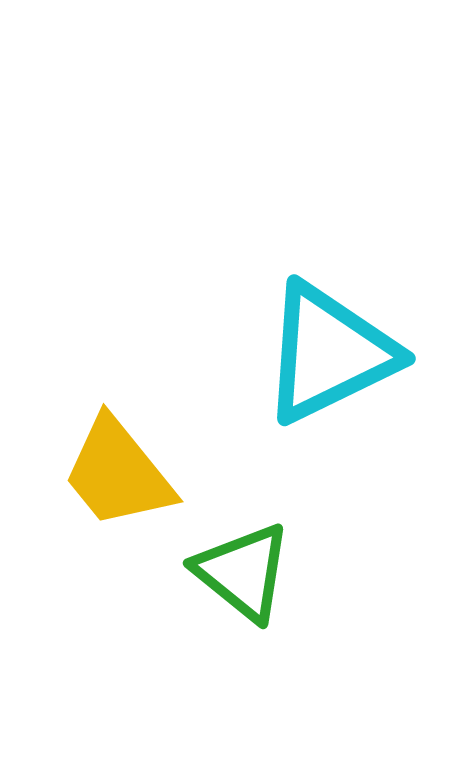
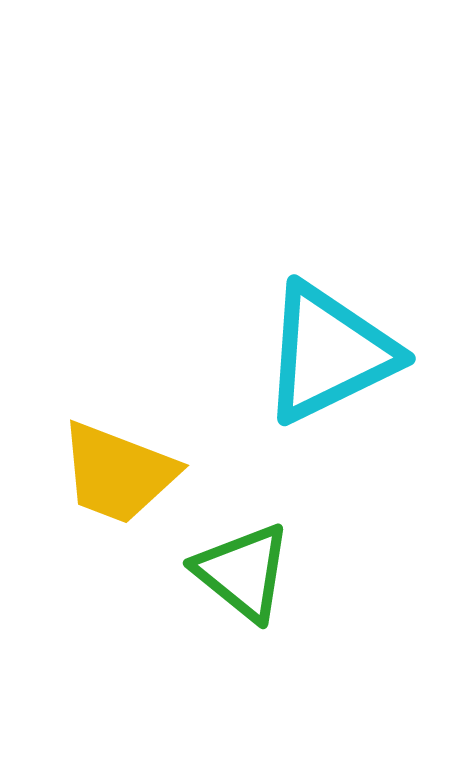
yellow trapezoid: rotated 30 degrees counterclockwise
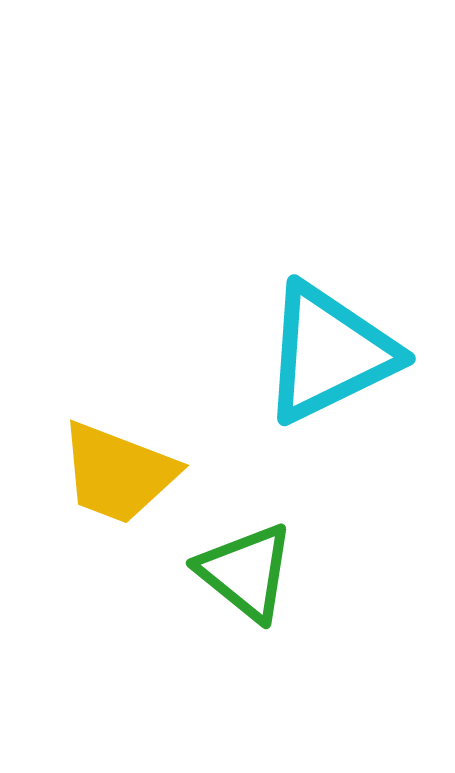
green triangle: moved 3 px right
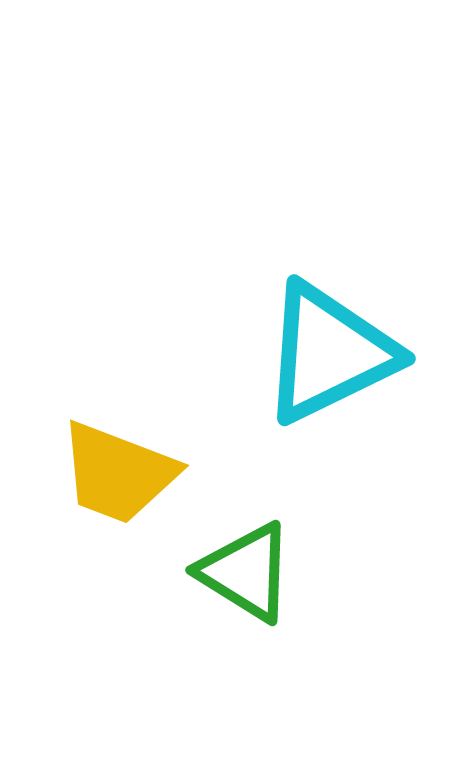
green triangle: rotated 7 degrees counterclockwise
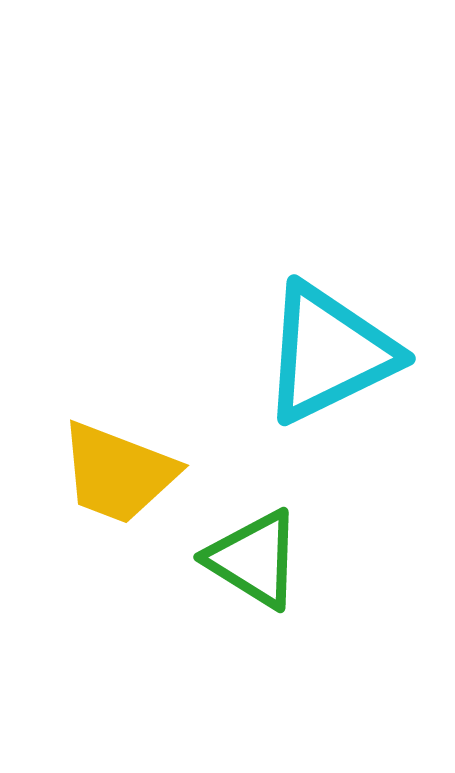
green triangle: moved 8 px right, 13 px up
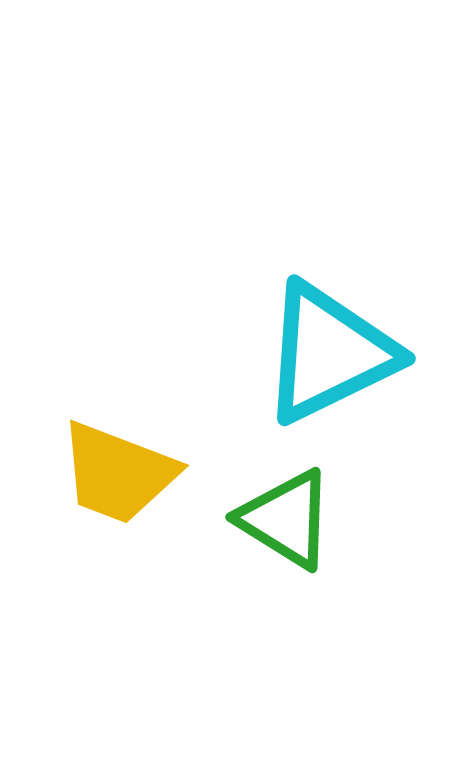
green triangle: moved 32 px right, 40 px up
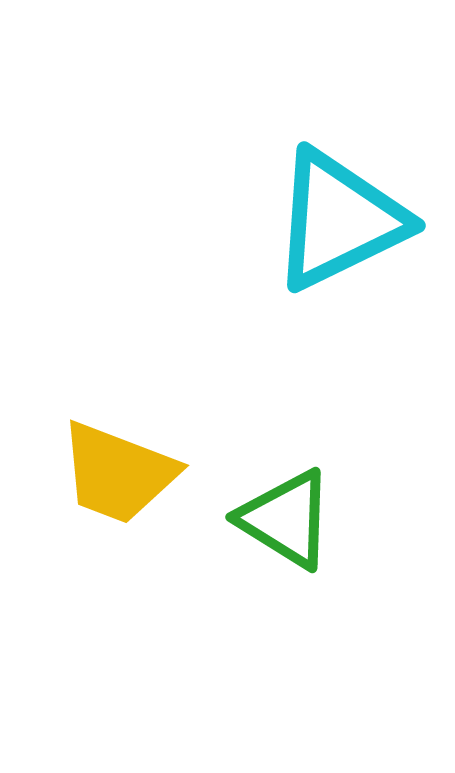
cyan triangle: moved 10 px right, 133 px up
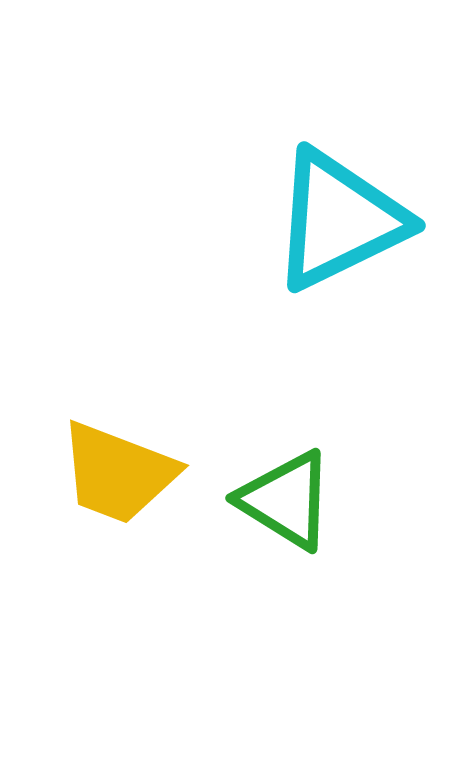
green triangle: moved 19 px up
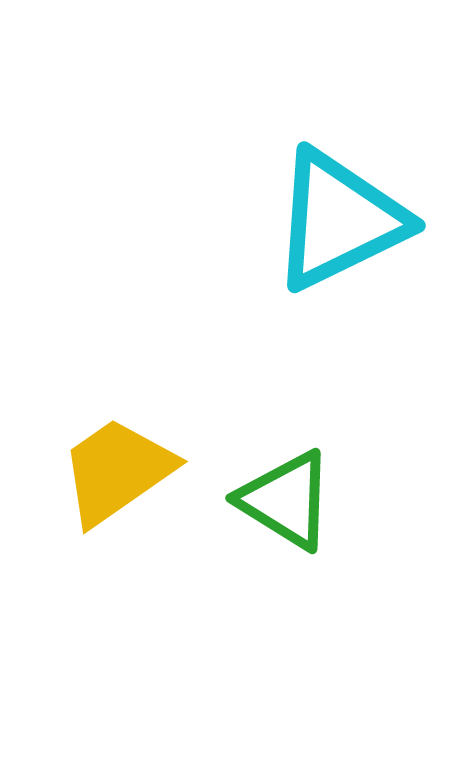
yellow trapezoid: moved 1 px left, 2 px up; rotated 124 degrees clockwise
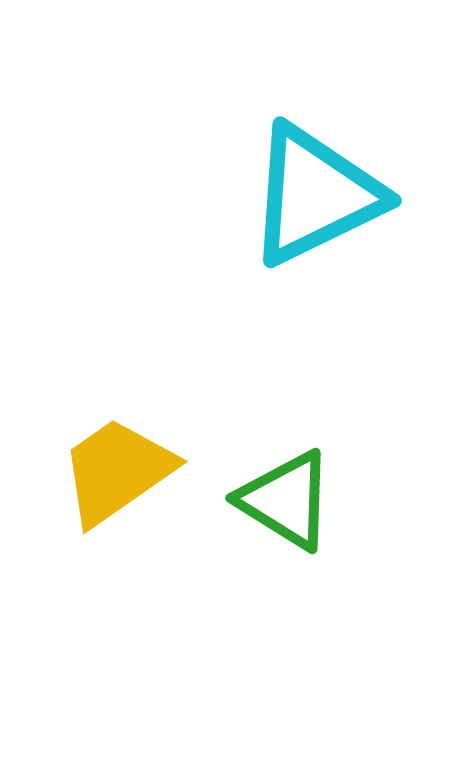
cyan triangle: moved 24 px left, 25 px up
